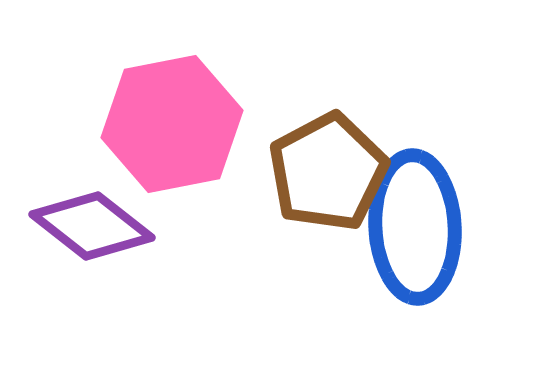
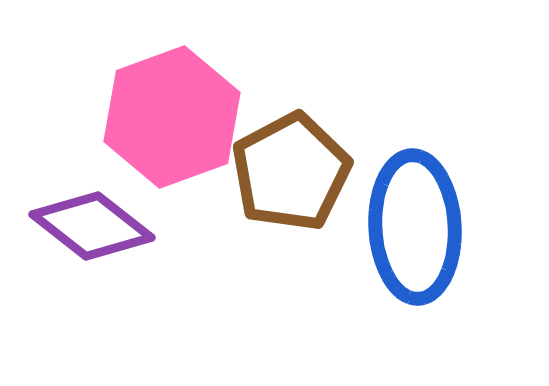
pink hexagon: moved 7 px up; rotated 9 degrees counterclockwise
brown pentagon: moved 37 px left
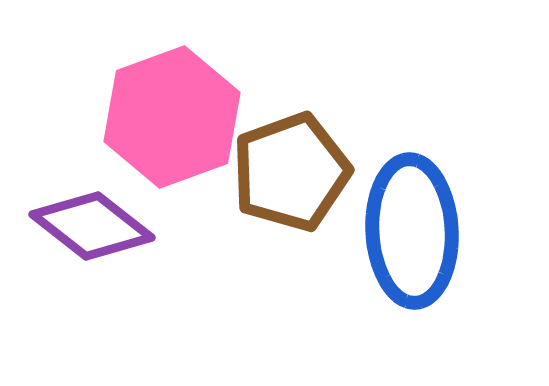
brown pentagon: rotated 8 degrees clockwise
blue ellipse: moved 3 px left, 4 px down
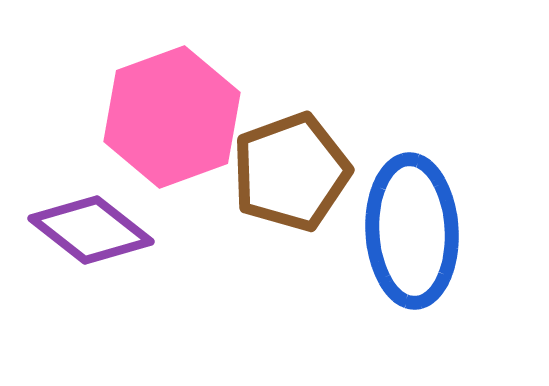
purple diamond: moved 1 px left, 4 px down
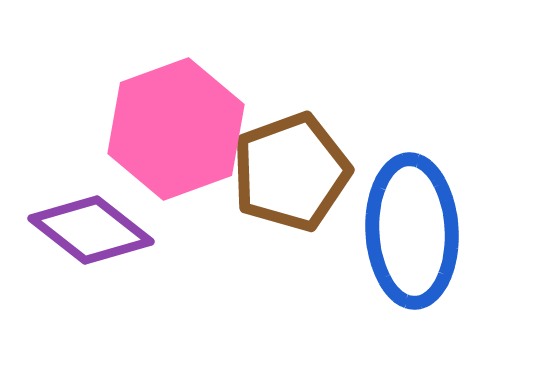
pink hexagon: moved 4 px right, 12 px down
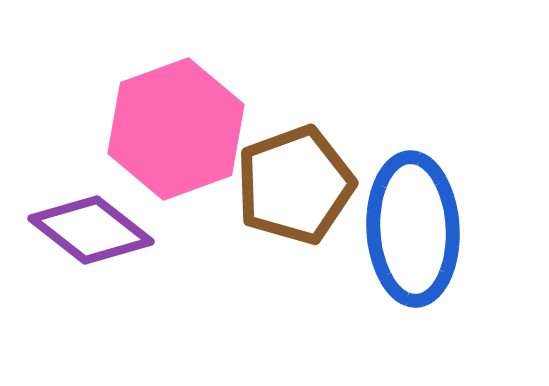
brown pentagon: moved 4 px right, 13 px down
blue ellipse: moved 1 px right, 2 px up
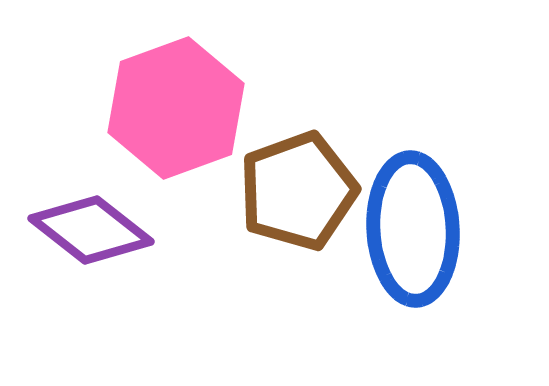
pink hexagon: moved 21 px up
brown pentagon: moved 3 px right, 6 px down
